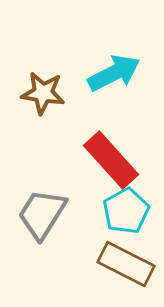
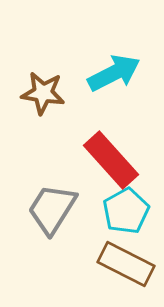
gray trapezoid: moved 10 px right, 5 px up
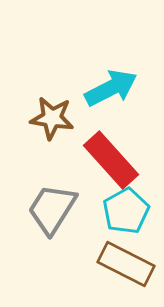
cyan arrow: moved 3 px left, 15 px down
brown star: moved 9 px right, 25 px down
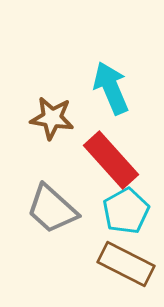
cyan arrow: rotated 86 degrees counterclockwise
gray trapezoid: rotated 80 degrees counterclockwise
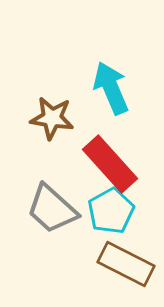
red rectangle: moved 1 px left, 4 px down
cyan pentagon: moved 15 px left
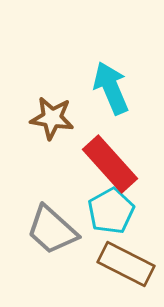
gray trapezoid: moved 21 px down
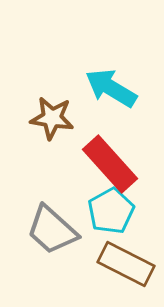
cyan arrow: rotated 36 degrees counterclockwise
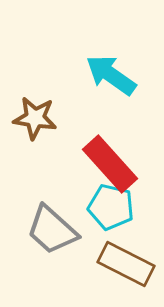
cyan arrow: moved 13 px up; rotated 4 degrees clockwise
brown star: moved 17 px left
cyan pentagon: moved 4 px up; rotated 30 degrees counterclockwise
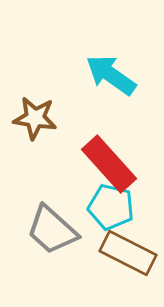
red rectangle: moved 1 px left
brown rectangle: moved 2 px right, 11 px up
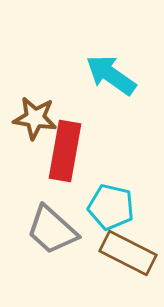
red rectangle: moved 44 px left, 13 px up; rotated 52 degrees clockwise
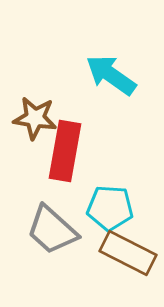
cyan pentagon: moved 1 px left, 1 px down; rotated 9 degrees counterclockwise
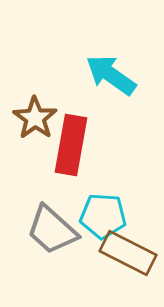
brown star: rotated 27 degrees clockwise
red rectangle: moved 6 px right, 6 px up
cyan pentagon: moved 7 px left, 8 px down
